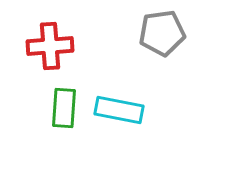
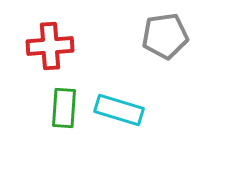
gray pentagon: moved 3 px right, 3 px down
cyan rectangle: rotated 6 degrees clockwise
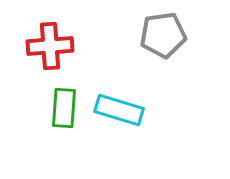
gray pentagon: moved 2 px left, 1 px up
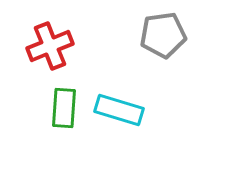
red cross: rotated 18 degrees counterclockwise
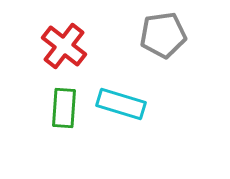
red cross: moved 14 px right; rotated 30 degrees counterclockwise
cyan rectangle: moved 2 px right, 6 px up
